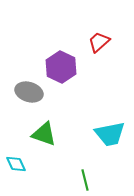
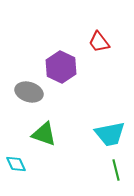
red trapezoid: rotated 85 degrees counterclockwise
green line: moved 31 px right, 10 px up
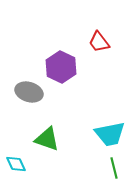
green triangle: moved 3 px right, 5 px down
green line: moved 2 px left, 2 px up
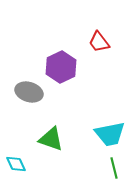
purple hexagon: rotated 8 degrees clockwise
green triangle: moved 4 px right
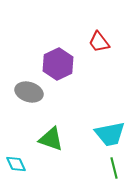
purple hexagon: moved 3 px left, 3 px up
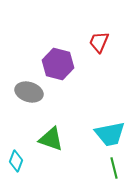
red trapezoid: rotated 60 degrees clockwise
purple hexagon: rotated 20 degrees counterclockwise
cyan diamond: moved 3 px up; rotated 45 degrees clockwise
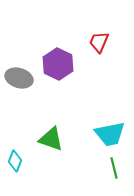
purple hexagon: rotated 12 degrees clockwise
gray ellipse: moved 10 px left, 14 px up
cyan diamond: moved 1 px left
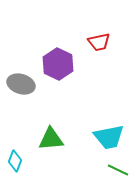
red trapezoid: rotated 125 degrees counterclockwise
gray ellipse: moved 2 px right, 6 px down
cyan trapezoid: moved 1 px left, 3 px down
green triangle: rotated 24 degrees counterclockwise
green line: moved 4 px right, 2 px down; rotated 50 degrees counterclockwise
